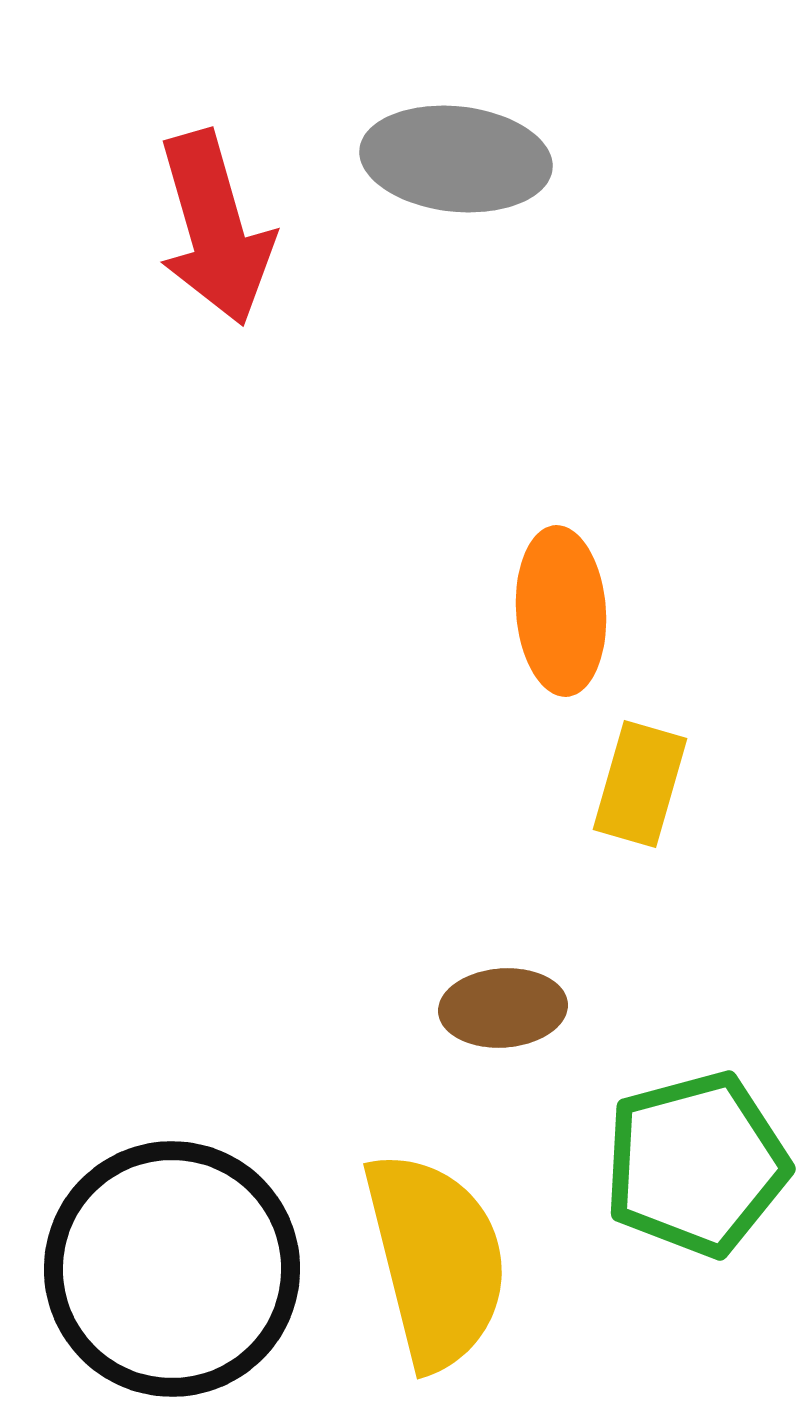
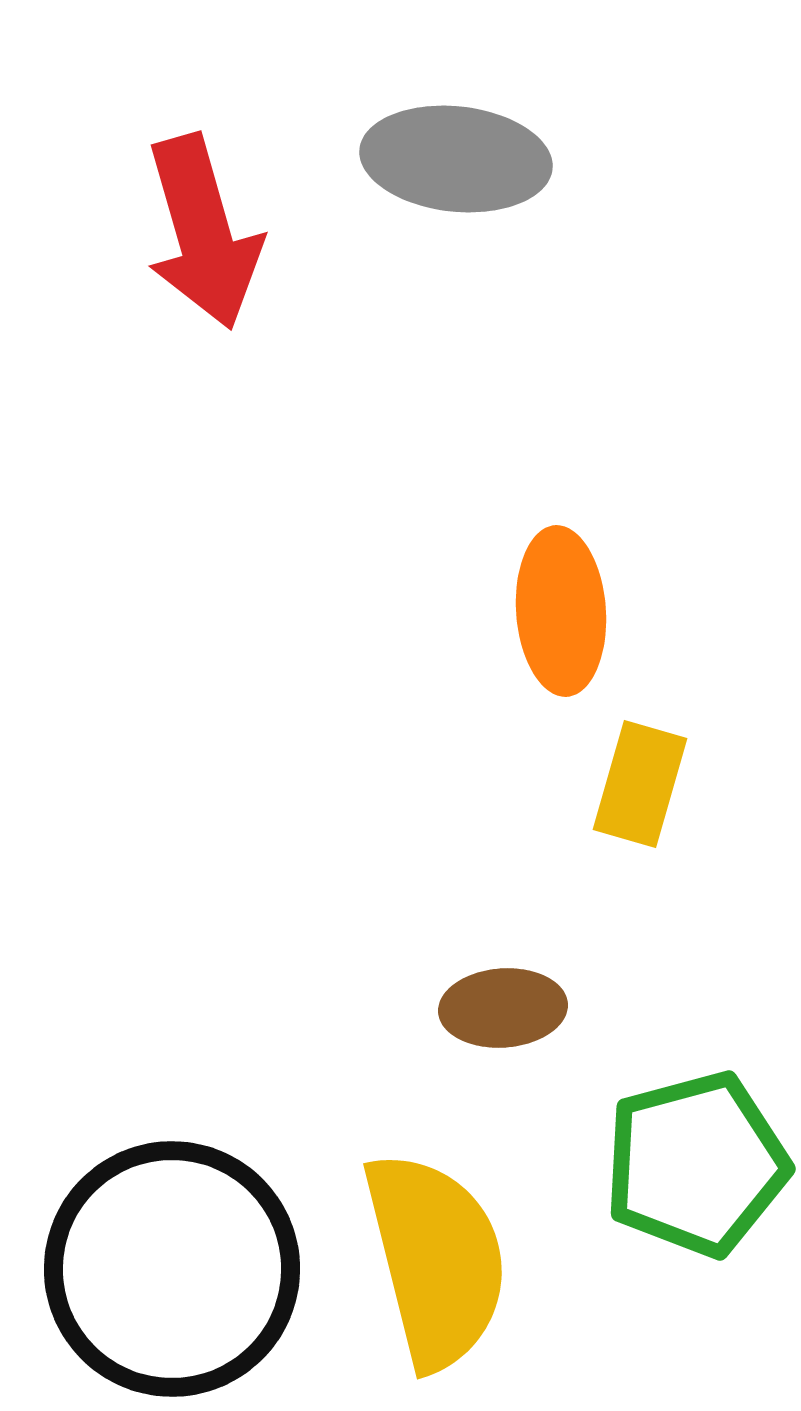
red arrow: moved 12 px left, 4 px down
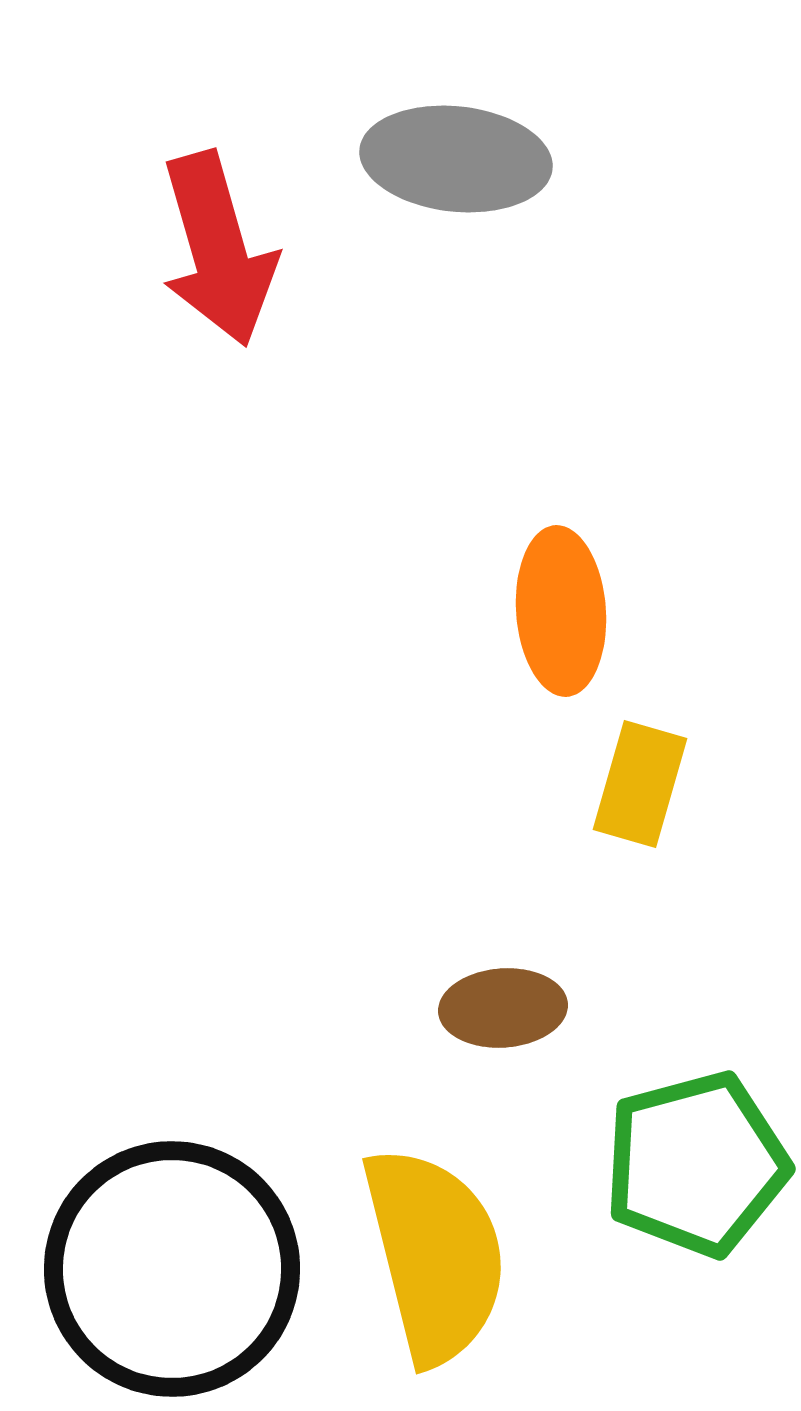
red arrow: moved 15 px right, 17 px down
yellow semicircle: moved 1 px left, 5 px up
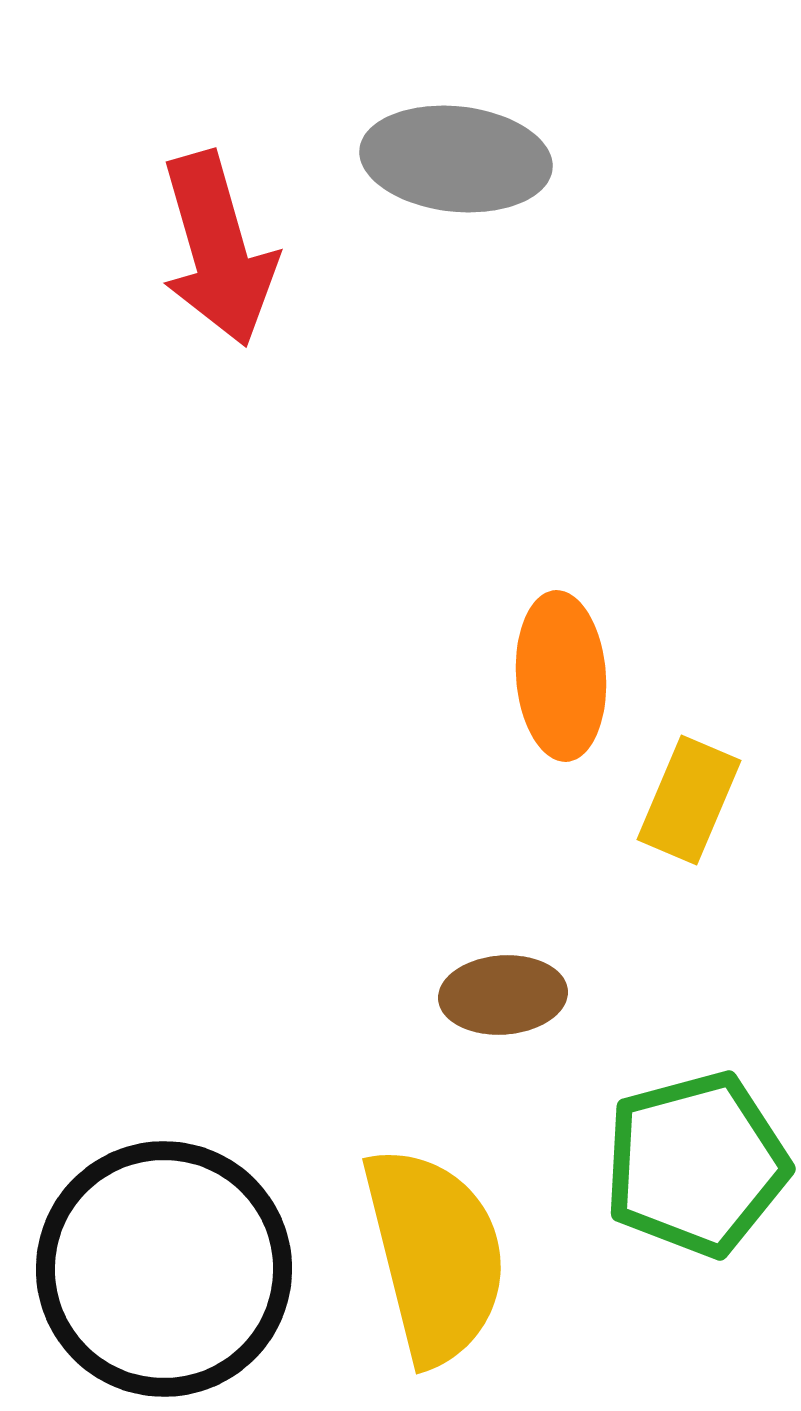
orange ellipse: moved 65 px down
yellow rectangle: moved 49 px right, 16 px down; rotated 7 degrees clockwise
brown ellipse: moved 13 px up
black circle: moved 8 px left
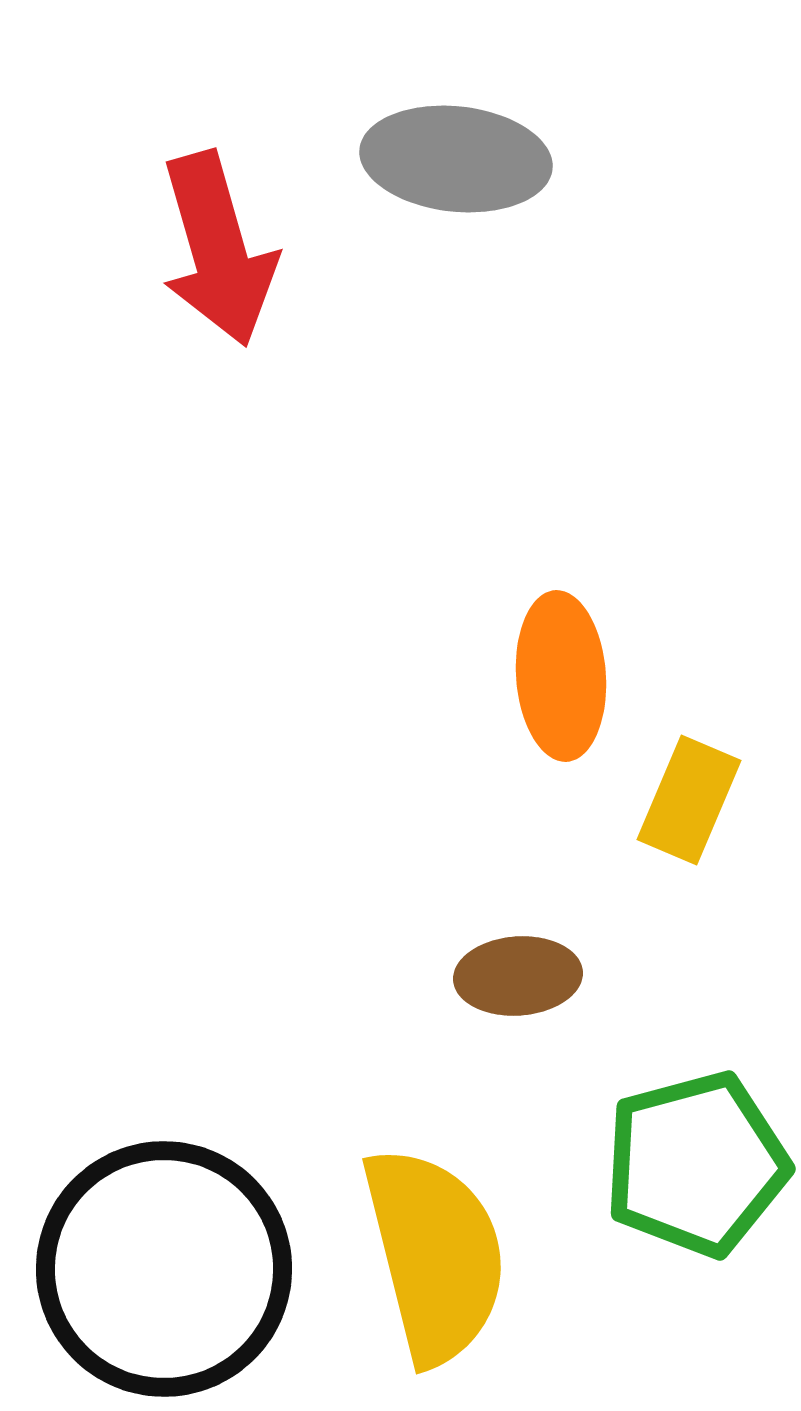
brown ellipse: moved 15 px right, 19 px up
